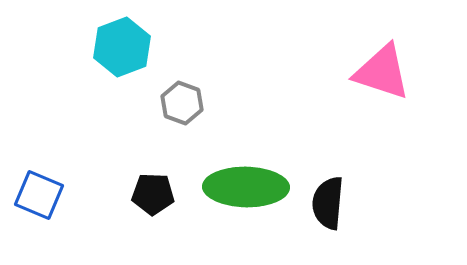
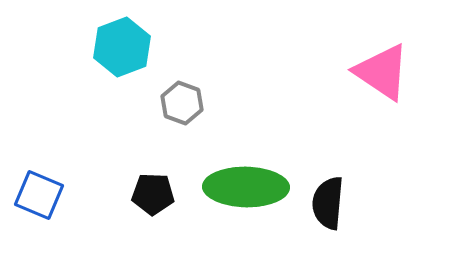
pink triangle: rotated 16 degrees clockwise
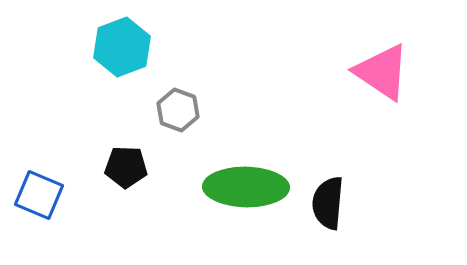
gray hexagon: moved 4 px left, 7 px down
black pentagon: moved 27 px left, 27 px up
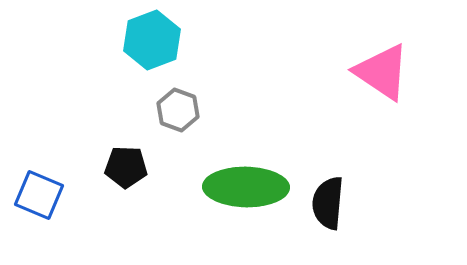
cyan hexagon: moved 30 px right, 7 px up
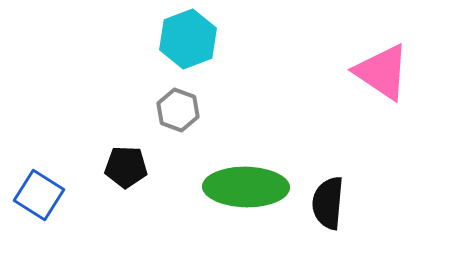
cyan hexagon: moved 36 px right, 1 px up
blue square: rotated 9 degrees clockwise
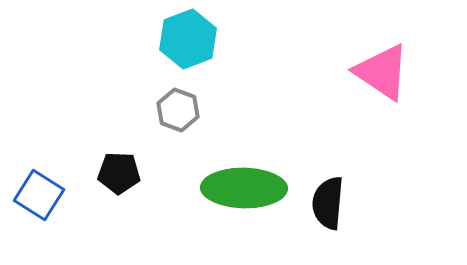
black pentagon: moved 7 px left, 6 px down
green ellipse: moved 2 px left, 1 px down
